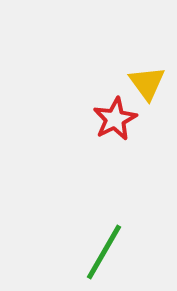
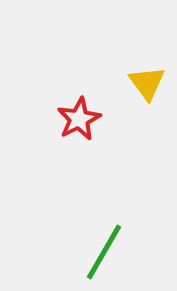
red star: moved 36 px left
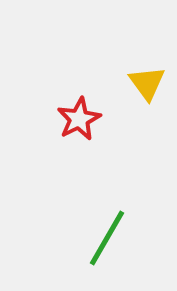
green line: moved 3 px right, 14 px up
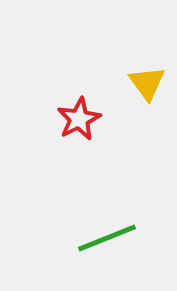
green line: rotated 38 degrees clockwise
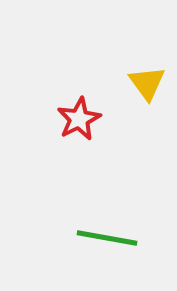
green line: rotated 32 degrees clockwise
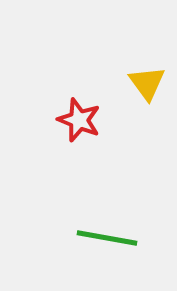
red star: moved 1 px down; rotated 24 degrees counterclockwise
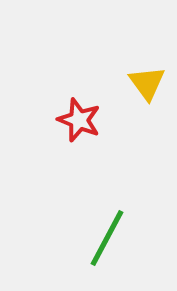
green line: rotated 72 degrees counterclockwise
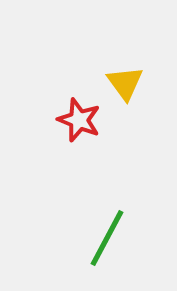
yellow triangle: moved 22 px left
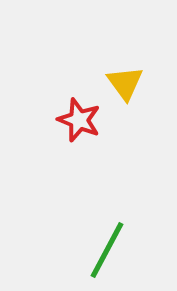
green line: moved 12 px down
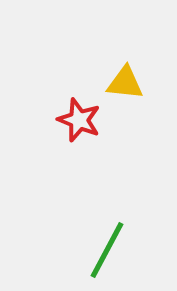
yellow triangle: rotated 48 degrees counterclockwise
